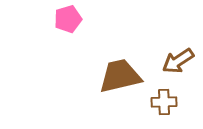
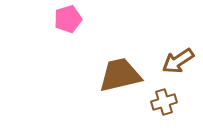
brown trapezoid: moved 1 px up
brown cross: rotated 15 degrees counterclockwise
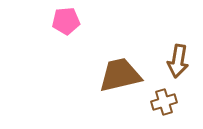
pink pentagon: moved 2 px left, 2 px down; rotated 12 degrees clockwise
brown arrow: rotated 48 degrees counterclockwise
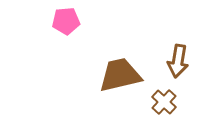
brown cross: rotated 30 degrees counterclockwise
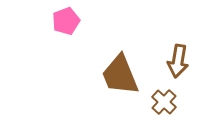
pink pentagon: rotated 16 degrees counterclockwise
brown trapezoid: rotated 99 degrees counterclockwise
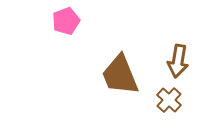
brown cross: moved 5 px right, 2 px up
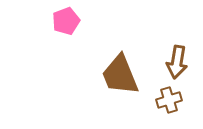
brown arrow: moved 1 px left, 1 px down
brown cross: rotated 30 degrees clockwise
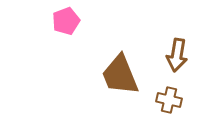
brown arrow: moved 7 px up
brown cross: rotated 30 degrees clockwise
